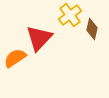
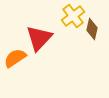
yellow cross: moved 3 px right, 1 px down
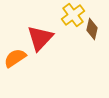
yellow cross: moved 1 px up
red triangle: moved 1 px right
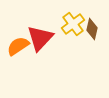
yellow cross: moved 9 px down
orange semicircle: moved 3 px right, 12 px up
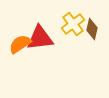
red triangle: rotated 40 degrees clockwise
orange semicircle: moved 2 px right, 2 px up
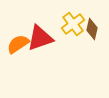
red triangle: rotated 12 degrees counterclockwise
orange semicircle: moved 2 px left
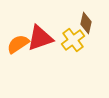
yellow cross: moved 16 px down
brown diamond: moved 6 px left, 6 px up
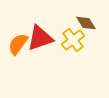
brown diamond: rotated 45 degrees counterclockwise
orange semicircle: rotated 20 degrees counterclockwise
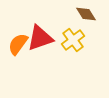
brown diamond: moved 9 px up
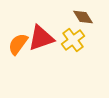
brown diamond: moved 3 px left, 3 px down
red triangle: moved 1 px right
